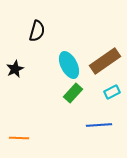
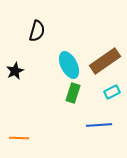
black star: moved 2 px down
green rectangle: rotated 24 degrees counterclockwise
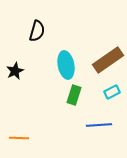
brown rectangle: moved 3 px right, 1 px up
cyan ellipse: moved 3 px left; rotated 16 degrees clockwise
green rectangle: moved 1 px right, 2 px down
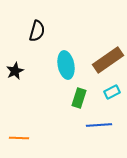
green rectangle: moved 5 px right, 3 px down
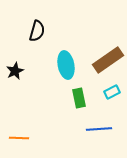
green rectangle: rotated 30 degrees counterclockwise
blue line: moved 4 px down
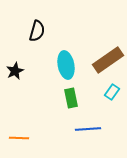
cyan rectangle: rotated 28 degrees counterclockwise
green rectangle: moved 8 px left
blue line: moved 11 px left
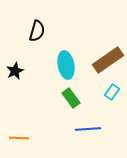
green rectangle: rotated 24 degrees counterclockwise
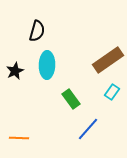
cyan ellipse: moved 19 px left; rotated 12 degrees clockwise
green rectangle: moved 1 px down
blue line: rotated 45 degrees counterclockwise
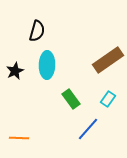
cyan rectangle: moved 4 px left, 7 px down
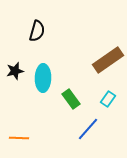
cyan ellipse: moved 4 px left, 13 px down
black star: rotated 12 degrees clockwise
